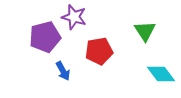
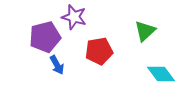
green triangle: rotated 20 degrees clockwise
blue arrow: moved 6 px left, 6 px up
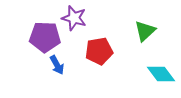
purple star: moved 1 px down
purple pentagon: rotated 16 degrees clockwise
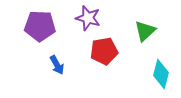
purple star: moved 14 px right
purple pentagon: moved 5 px left, 11 px up
red pentagon: moved 5 px right
cyan diamond: rotated 52 degrees clockwise
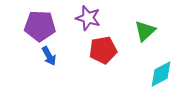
red pentagon: moved 1 px left, 1 px up
blue arrow: moved 8 px left, 9 px up
cyan diamond: rotated 48 degrees clockwise
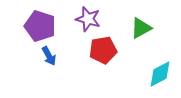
purple star: moved 1 px down
purple pentagon: rotated 16 degrees clockwise
green triangle: moved 4 px left, 3 px up; rotated 15 degrees clockwise
cyan diamond: moved 1 px left
